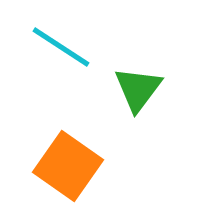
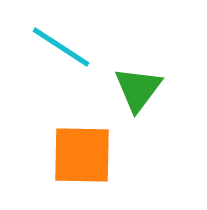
orange square: moved 14 px right, 11 px up; rotated 34 degrees counterclockwise
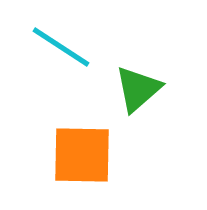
green triangle: rotated 12 degrees clockwise
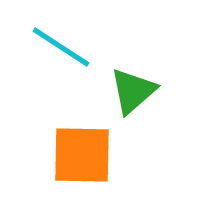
green triangle: moved 5 px left, 2 px down
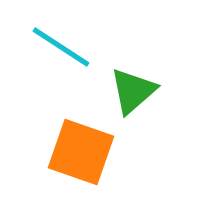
orange square: moved 1 px left, 3 px up; rotated 18 degrees clockwise
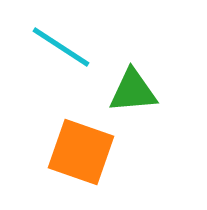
green triangle: rotated 36 degrees clockwise
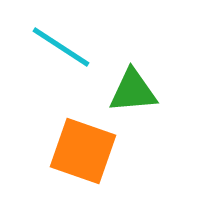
orange square: moved 2 px right, 1 px up
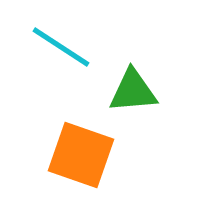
orange square: moved 2 px left, 4 px down
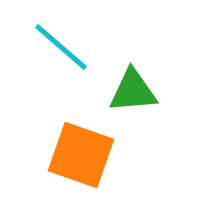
cyan line: rotated 8 degrees clockwise
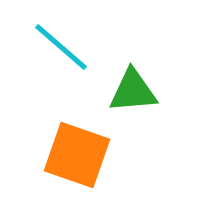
orange square: moved 4 px left
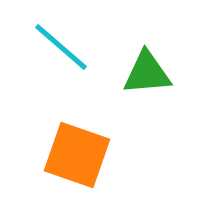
green triangle: moved 14 px right, 18 px up
